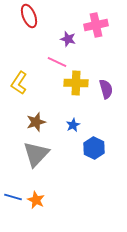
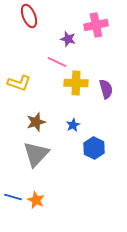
yellow L-shape: rotated 105 degrees counterclockwise
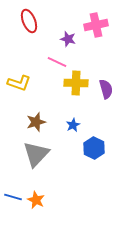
red ellipse: moved 5 px down
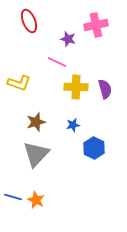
yellow cross: moved 4 px down
purple semicircle: moved 1 px left
blue star: rotated 16 degrees clockwise
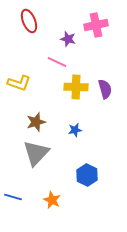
blue star: moved 2 px right, 5 px down
blue hexagon: moved 7 px left, 27 px down
gray triangle: moved 1 px up
orange star: moved 16 px right
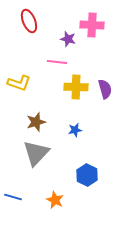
pink cross: moved 4 px left; rotated 15 degrees clockwise
pink line: rotated 18 degrees counterclockwise
orange star: moved 3 px right
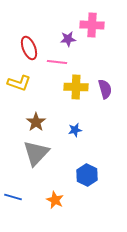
red ellipse: moved 27 px down
purple star: rotated 21 degrees counterclockwise
brown star: rotated 18 degrees counterclockwise
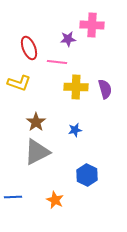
gray triangle: moved 1 px right, 1 px up; rotated 20 degrees clockwise
blue line: rotated 18 degrees counterclockwise
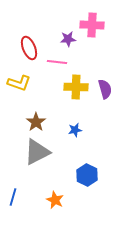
blue line: rotated 72 degrees counterclockwise
